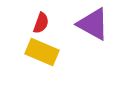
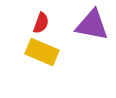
purple triangle: moved 1 px left, 1 px down; rotated 18 degrees counterclockwise
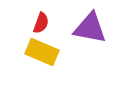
purple triangle: moved 2 px left, 3 px down
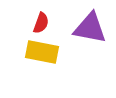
yellow rectangle: rotated 12 degrees counterclockwise
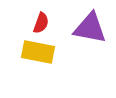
yellow rectangle: moved 4 px left
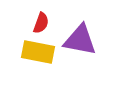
purple triangle: moved 10 px left, 12 px down
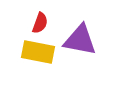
red semicircle: moved 1 px left
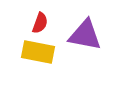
purple triangle: moved 5 px right, 5 px up
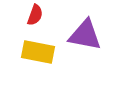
red semicircle: moved 5 px left, 8 px up
